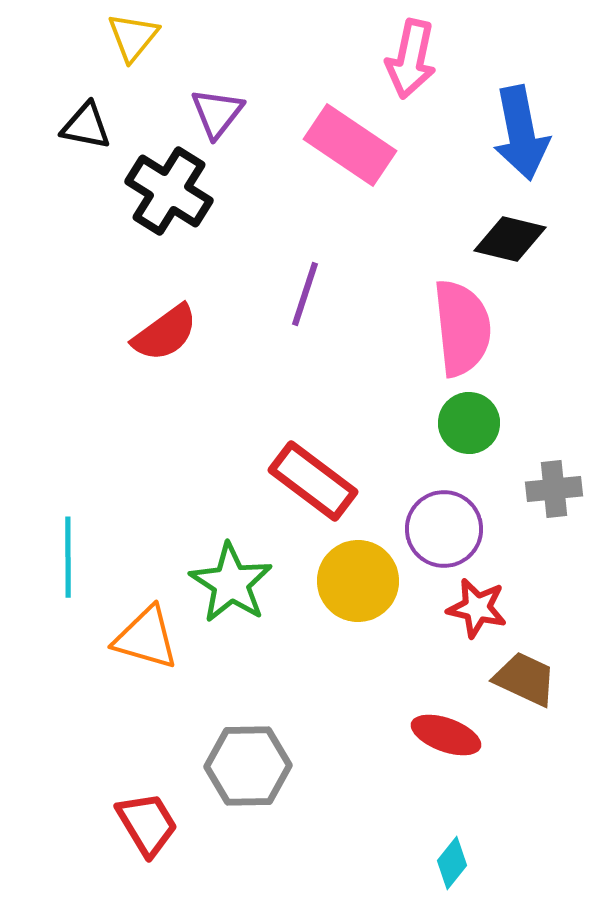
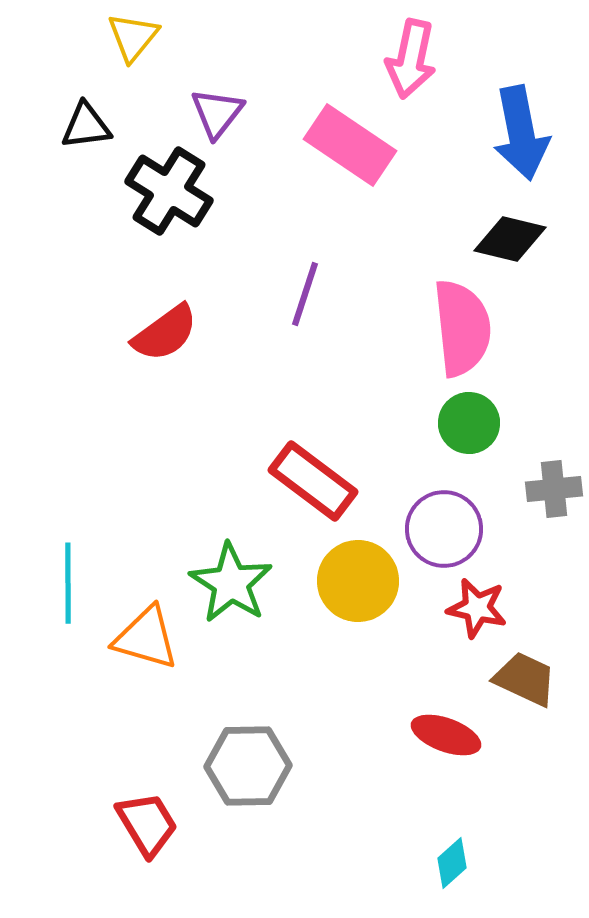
black triangle: rotated 18 degrees counterclockwise
cyan line: moved 26 px down
cyan diamond: rotated 9 degrees clockwise
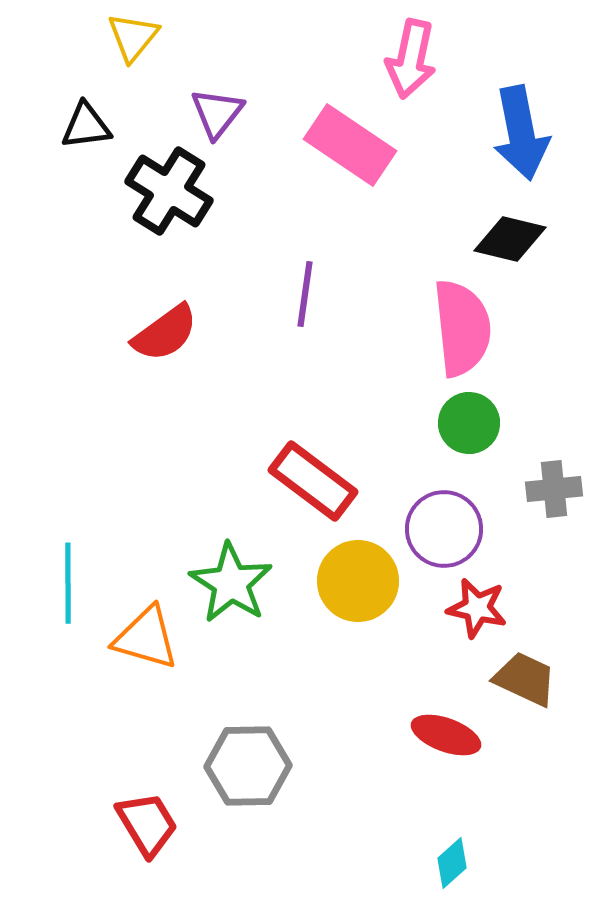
purple line: rotated 10 degrees counterclockwise
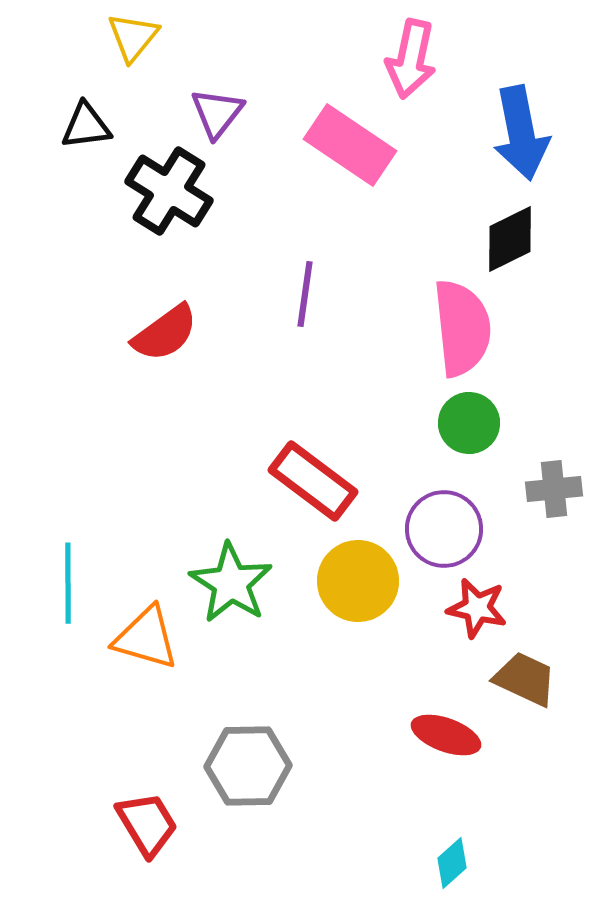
black diamond: rotated 40 degrees counterclockwise
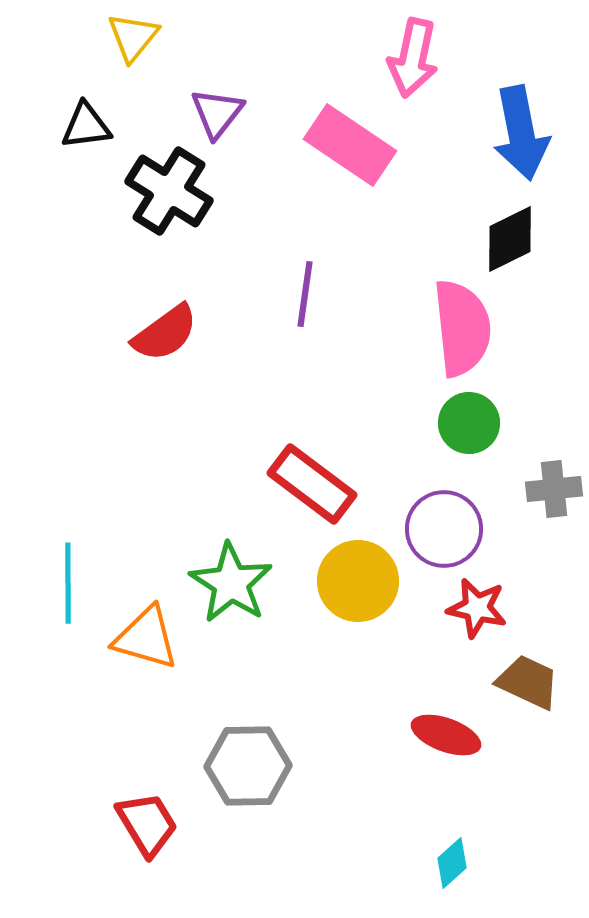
pink arrow: moved 2 px right, 1 px up
red rectangle: moved 1 px left, 3 px down
brown trapezoid: moved 3 px right, 3 px down
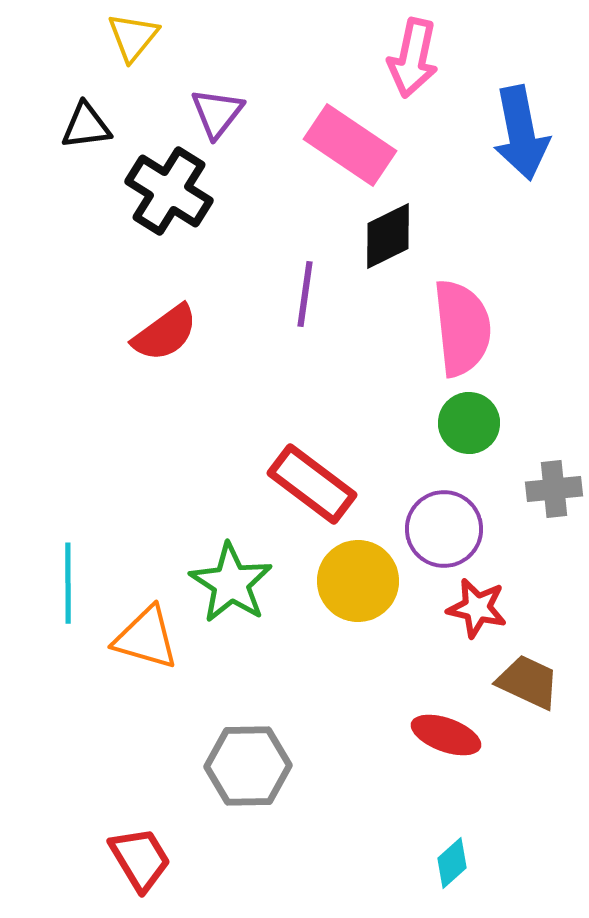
black diamond: moved 122 px left, 3 px up
red trapezoid: moved 7 px left, 35 px down
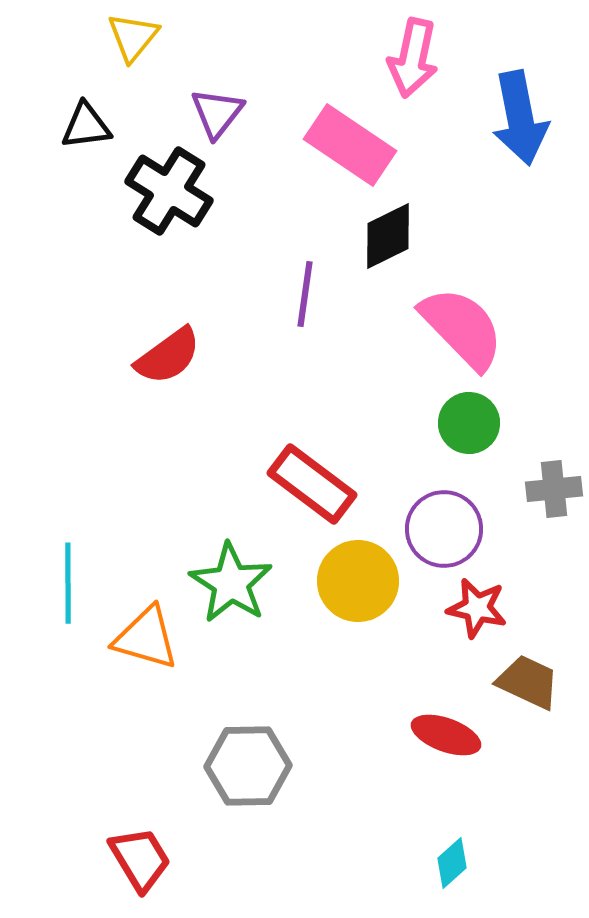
blue arrow: moved 1 px left, 15 px up
pink semicircle: rotated 38 degrees counterclockwise
red semicircle: moved 3 px right, 23 px down
